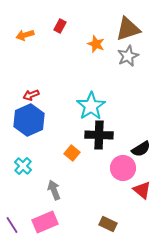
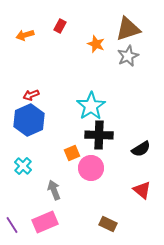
orange square: rotated 28 degrees clockwise
pink circle: moved 32 px left
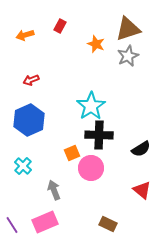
red arrow: moved 15 px up
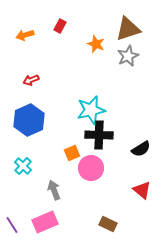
cyan star: moved 4 px down; rotated 20 degrees clockwise
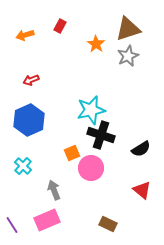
orange star: rotated 12 degrees clockwise
black cross: moved 2 px right; rotated 16 degrees clockwise
pink rectangle: moved 2 px right, 2 px up
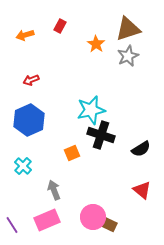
pink circle: moved 2 px right, 49 px down
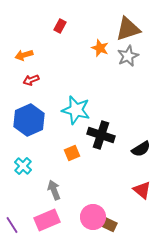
orange arrow: moved 1 px left, 20 px down
orange star: moved 4 px right, 4 px down; rotated 12 degrees counterclockwise
cyan star: moved 15 px left; rotated 28 degrees clockwise
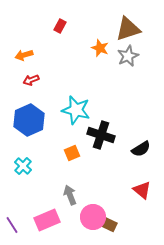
gray arrow: moved 16 px right, 5 px down
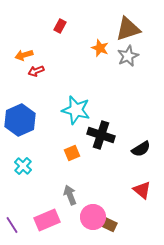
red arrow: moved 5 px right, 9 px up
blue hexagon: moved 9 px left
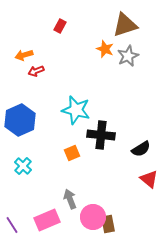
brown triangle: moved 3 px left, 4 px up
orange star: moved 5 px right, 1 px down
black cross: rotated 12 degrees counterclockwise
red triangle: moved 7 px right, 11 px up
gray arrow: moved 4 px down
brown rectangle: rotated 54 degrees clockwise
